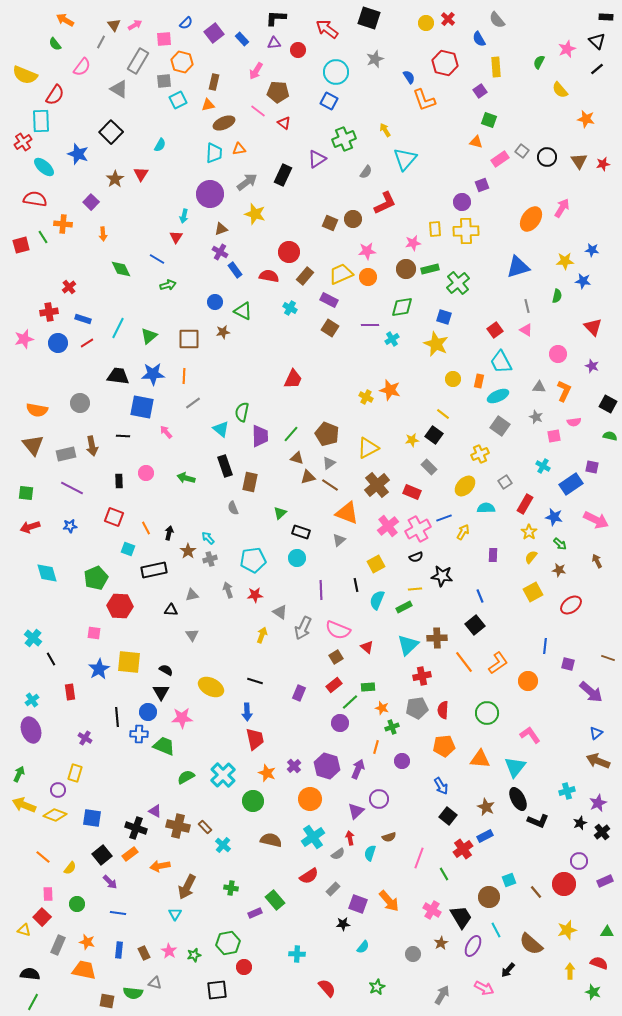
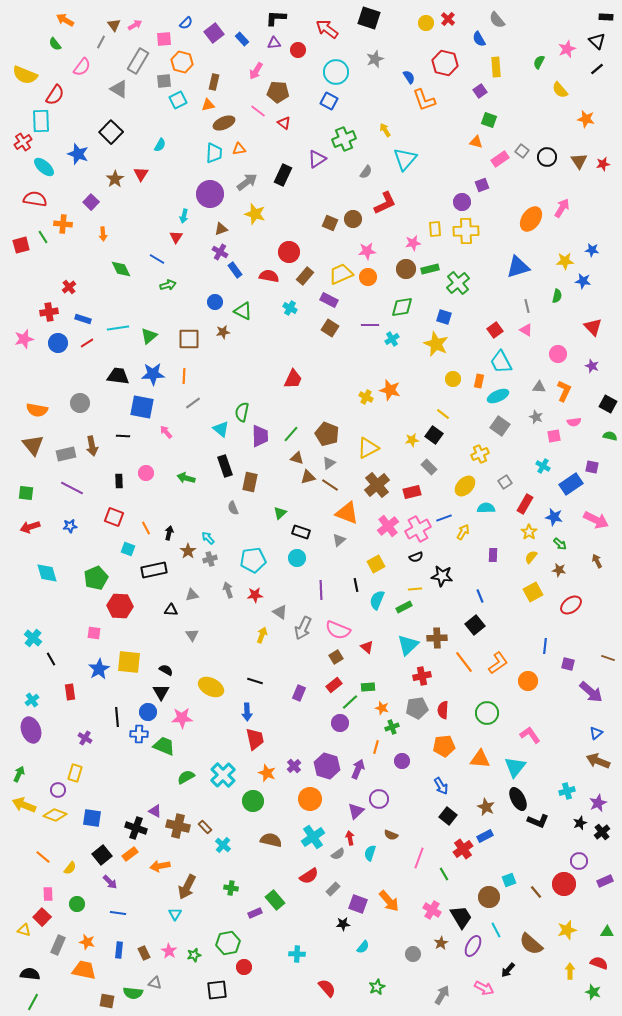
cyan line at (118, 328): rotated 55 degrees clockwise
red rectangle at (412, 492): rotated 36 degrees counterclockwise
brown semicircle at (389, 837): moved 2 px right, 2 px up; rotated 40 degrees clockwise
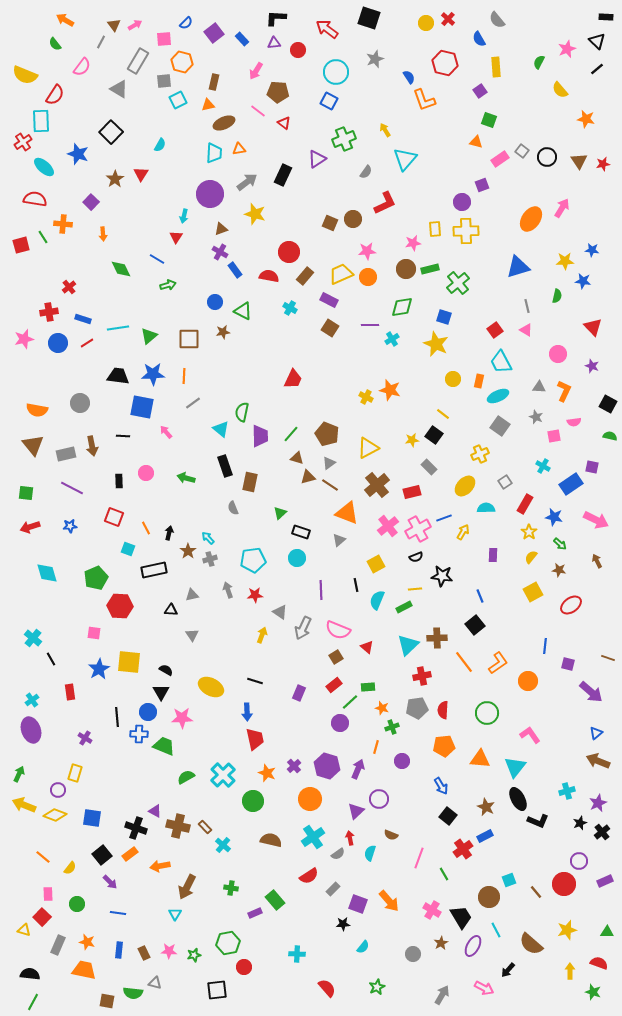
pink star at (169, 951): rotated 28 degrees counterclockwise
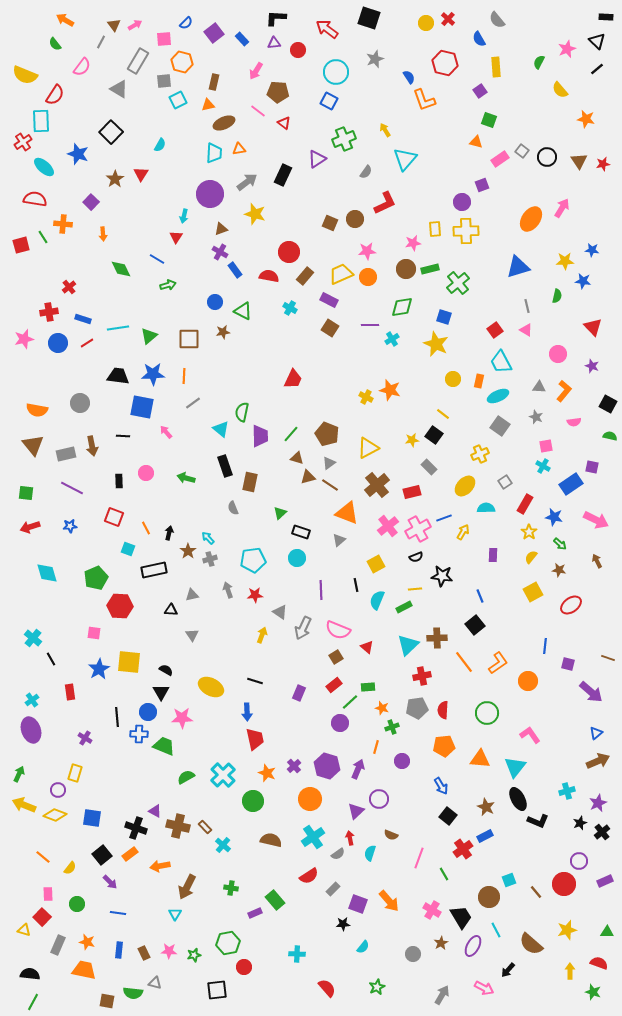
brown circle at (353, 219): moved 2 px right
orange L-shape at (564, 391): rotated 15 degrees clockwise
pink square at (554, 436): moved 8 px left, 10 px down
brown arrow at (598, 761): rotated 135 degrees clockwise
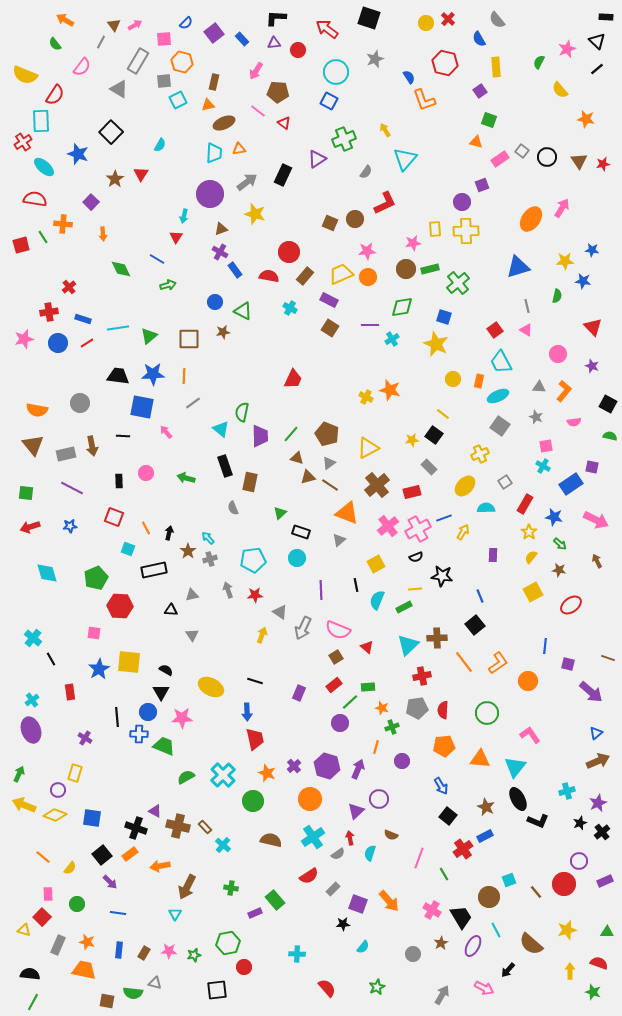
brown rectangle at (144, 953): rotated 56 degrees clockwise
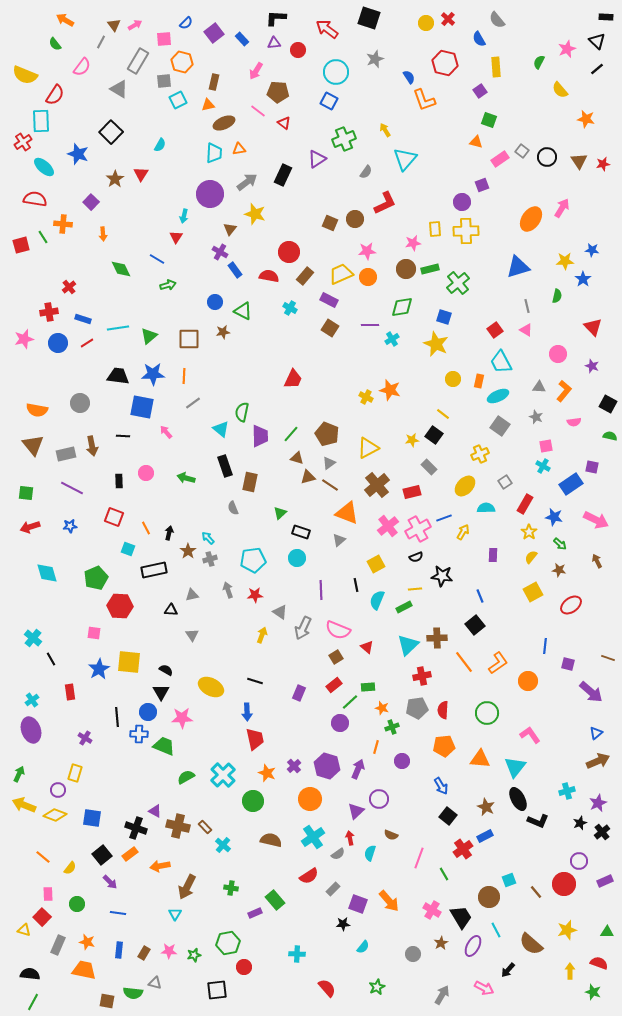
brown triangle at (221, 229): moved 9 px right; rotated 32 degrees counterclockwise
blue star at (583, 281): moved 2 px up; rotated 28 degrees clockwise
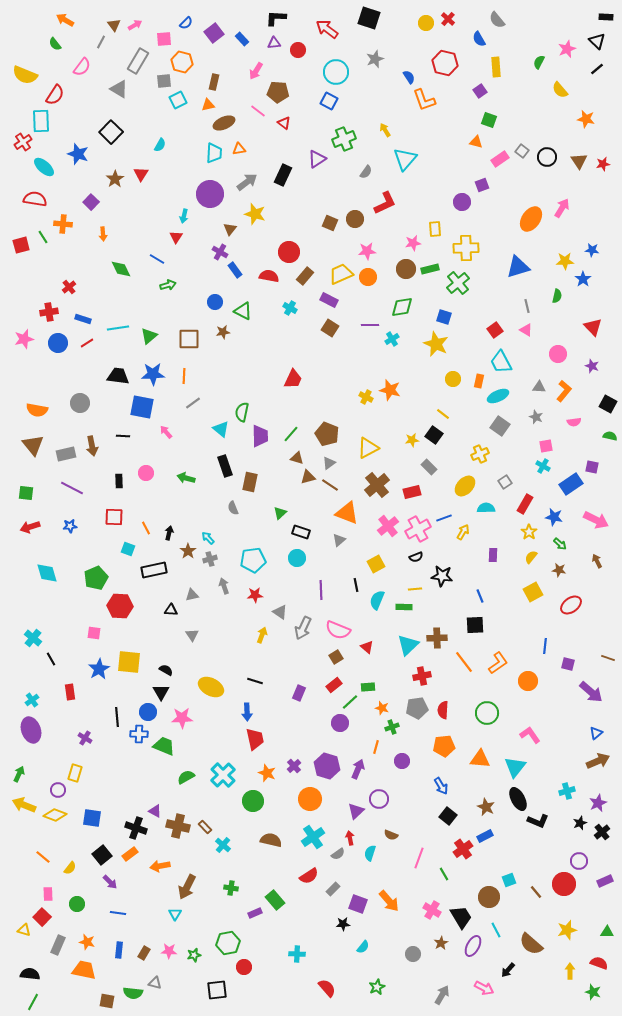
yellow cross at (466, 231): moved 17 px down
red square at (114, 517): rotated 18 degrees counterclockwise
gray arrow at (228, 590): moved 4 px left, 4 px up
green rectangle at (404, 607): rotated 28 degrees clockwise
black square at (475, 625): rotated 36 degrees clockwise
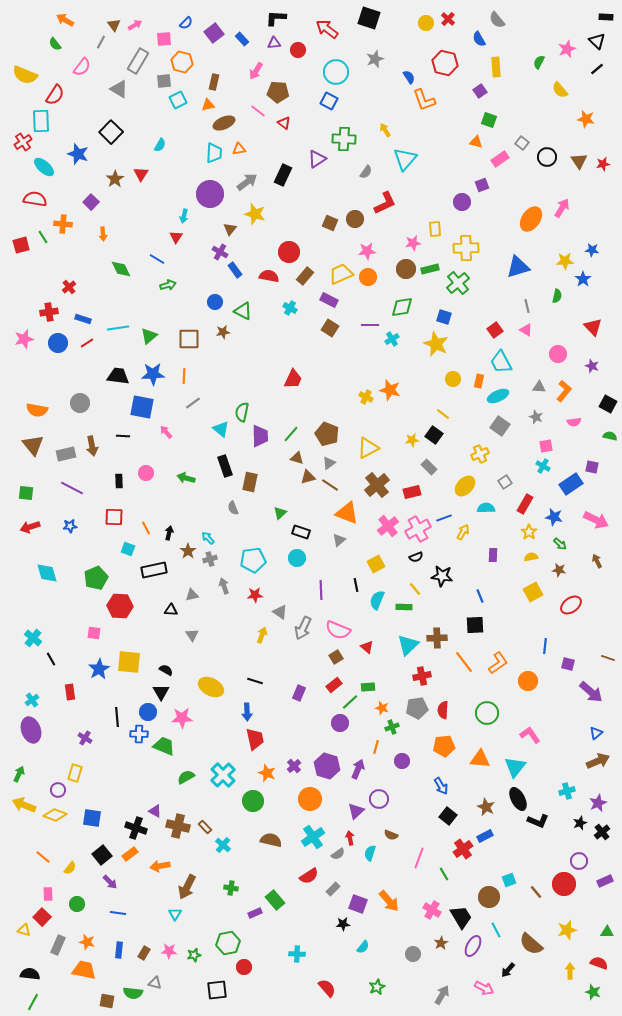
green cross at (344, 139): rotated 25 degrees clockwise
gray square at (522, 151): moved 8 px up
yellow semicircle at (531, 557): rotated 40 degrees clockwise
yellow line at (415, 589): rotated 56 degrees clockwise
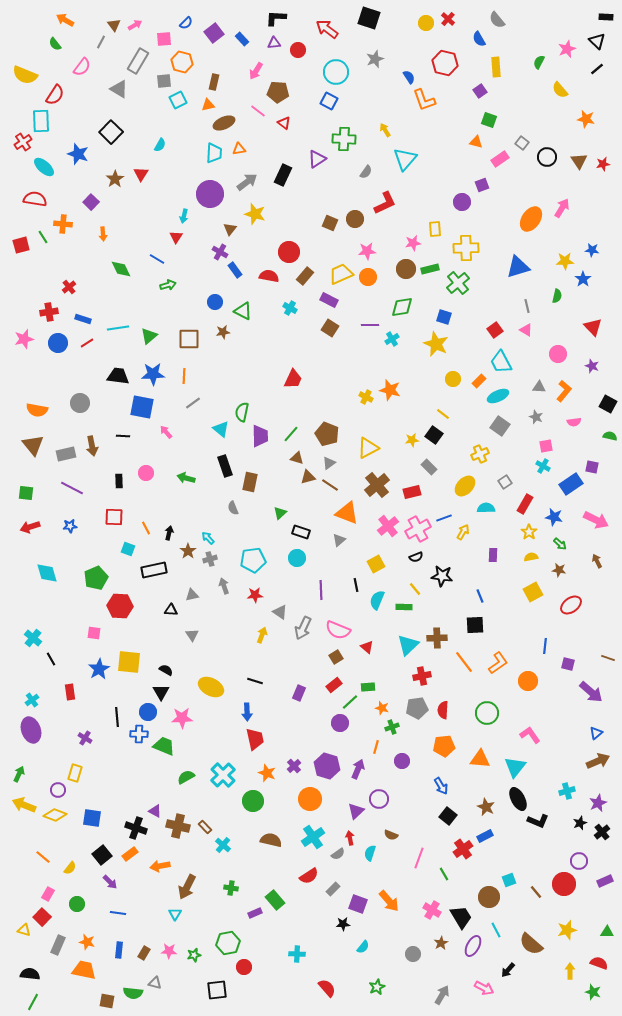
orange rectangle at (479, 381): rotated 32 degrees clockwise
pink rectangle at (48, 894): rotated 32 degrees clockwise
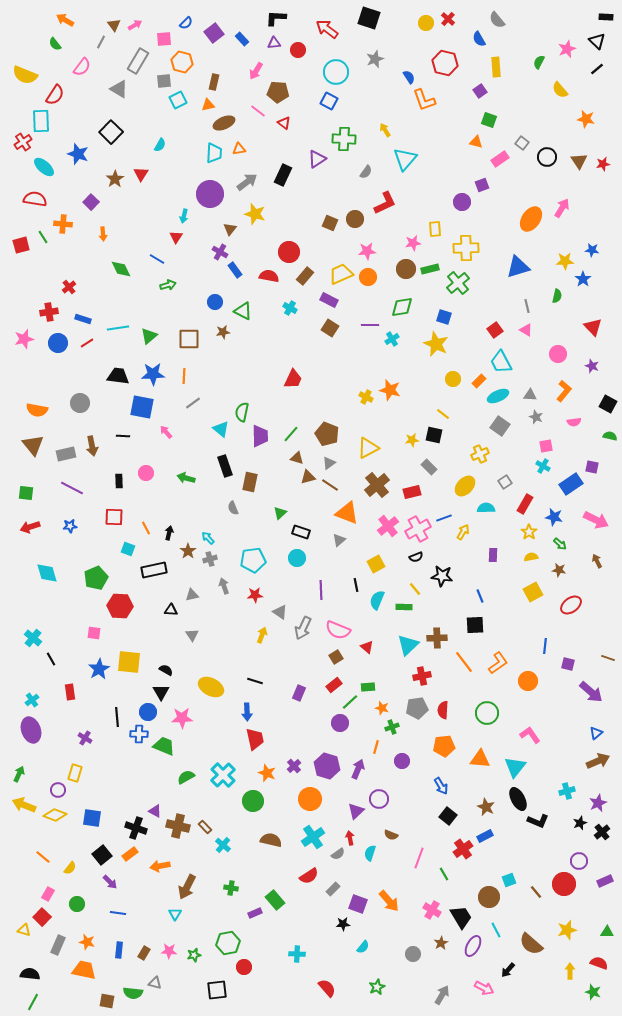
gray triangle at (539, 387): moved 9 px left, 8 px down
black square at (434, 435): rotated 24 degrees counterclockwise
